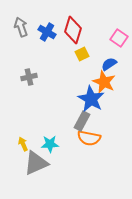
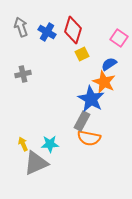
gray cross: moved 6 px left, 3 px up
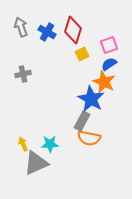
pink square: moved 10 px left, 7 px down; rotated 36 degrees clockwise
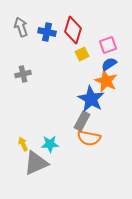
blue cross: rotated 18 degrees counterclockwise
pink square: moved 1 px left
orange star: moved 2 px right, 1 px up
